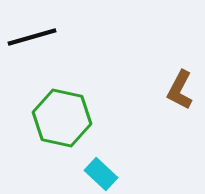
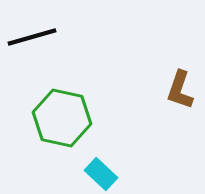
brown L-shape: rotated 9 degrees counterclockwise
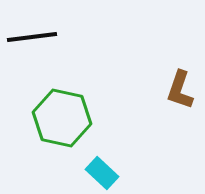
black line: rotated 9 degrees clockwise
cyan rectangle: moved 1 px right, 1 px up
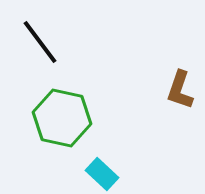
black line: moved 8 px right, 5 px down; rotated 60 degrees clockwise
cyan rectangle: moved 1 px down
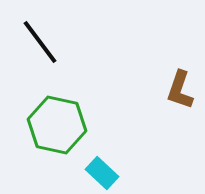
green hexagon: moved 5 px left, 7 px down
cyan rectangle: moved 1 px up
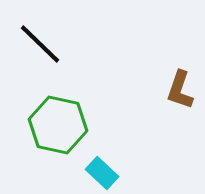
black line: moved 2 px down; rotated 9 degrees counterclockwise
green hexagon: moved 1 px right
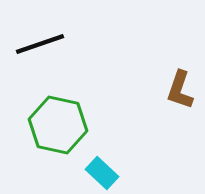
black line: rotated 63 degrees counterclockwise
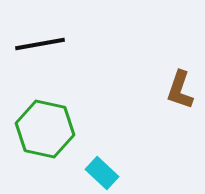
black line: rotated 9 degrees clockwise
green hexagon: moved 13 px left, 4 px down
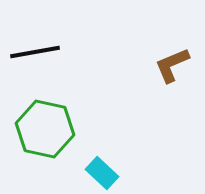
black line: moved 5 px left, 8 px down
brown L-shape: moved 8 px left, 25 px up; rotated 48 degrees clockwise
